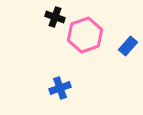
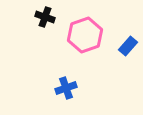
black cross: moved 10 px left
blue cross: moved 6 px right
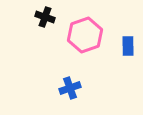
blue rectangle: rotated 42 degrees counterclockwise
blue cross: moved 4 px right
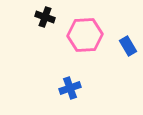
pink hexagon: rotated 16 degrees clockwise
blue rectangle: rotated 30 degrees counterclockwise
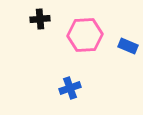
black cross: moved 5 px left, 2 px down; rotated 24 degrees counterclockwise
blue rectangle: rotated 36 degrees counterclockwise
